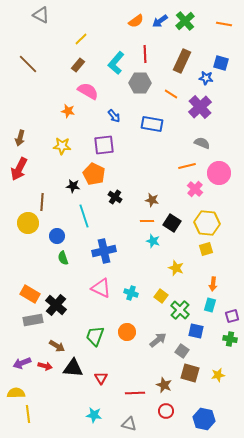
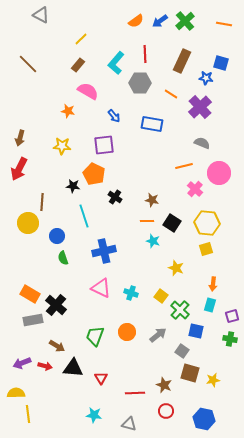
orange line at (187, 166): moved 3 px left
gray arrow at (158, 340): moved 5 px up
yellow star at (218, 375): moved 5 px left, 5 px down
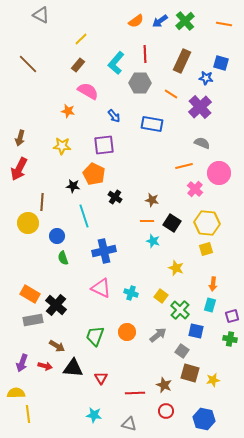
purple arrow at (22, 363): rotated 48 degrees counterclockwise
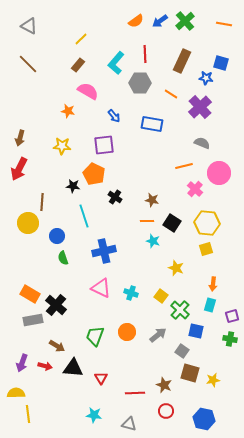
gray triangle at (41, 15): moved 12 px left, 11 px down
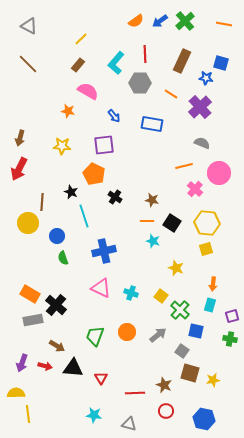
black star at (73, 186): moved 2 px left, 6 px down; rotated 16 degrees clockwise
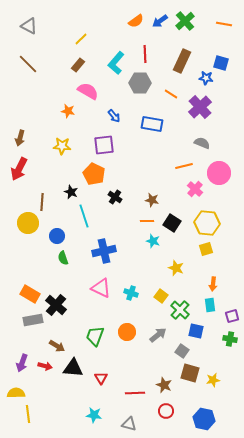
cyan rectangle at (210, 305): rotated 24 degrees counterclockwise
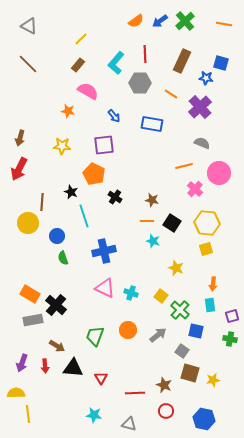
pink triangle at (101, 288): moved 4 px right
orange circle at (127, 332): moved 1 px right, 2 px up
red arrow at (45, 366): rotated 72 degrees clockwise
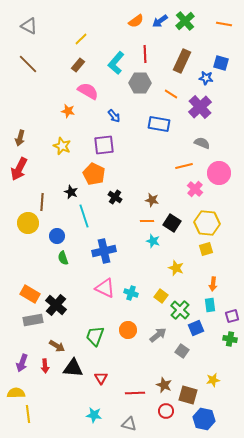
blue rectangle at (152, 124): moved 7 px right
yellow star at (62, 146): rotated 18 degrees clockwise
blue square at (196, 331): moved 3 px up; rotated 35 degrees counterclockwise
brown square at (190, 373): moved 2 px left, 22 px down
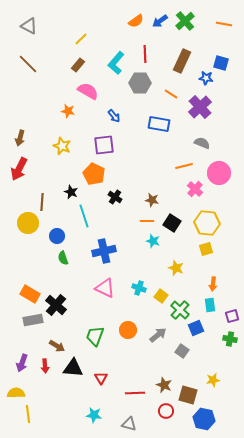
cyan cross at (131, 293): moved 8 px right, 5 px up
